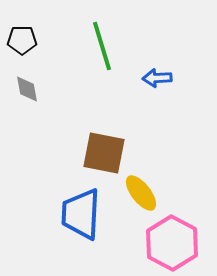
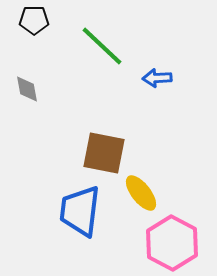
black pentagon: moved 12 px right, 20 px up
green line: rotated 30 degrees counterclockwise
blue trapezoid: moved 1 px left, 3 px up; rotated 4 degrees clockwise
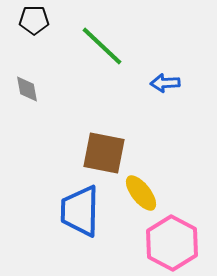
blue arrow: moved 8 px right, 5 px down
blue trapezoid: rotated 6 degrees counterclockwise
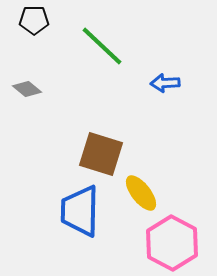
gray diamond: rotated 40 degrees counterclockwise
brown square: moved 3 px left, 1 px down; rotated 6 degrees clockwise
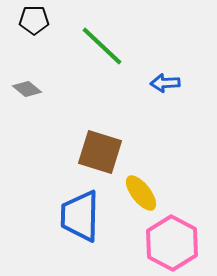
brown square: moved 1 px left, 2 px up
blue trapezoid: moved 5 px down
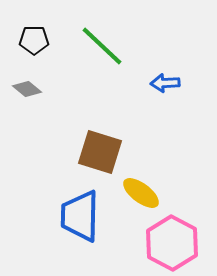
black pentagon: moved 20 px down
yellow ellipse: rotated 15 degrees counterclockwise
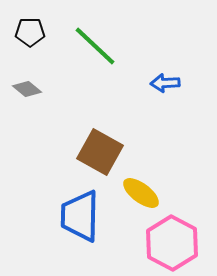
black pentagon: moved 4 px left, 8 px up
green line: moved 7 px left
brown square: rotated 12 degrees clockwise
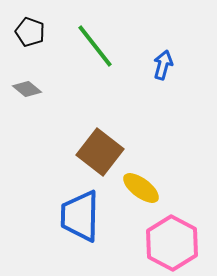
black pentagon: rotated 20 degrees clockwise
green line: rotated 9 degrees clockwise
blue arrow: moved 2 px left, 18 px up; rotated 108 degrees clockwise
brown square: rotated 9 degrees clockwise
yellow ellipse: moved 5 px up
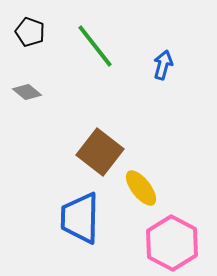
gray diamond: moved 3 px down
yellow ellipse: rotated 15 degrees clockwise
blue trapezoid: moved 2 px down
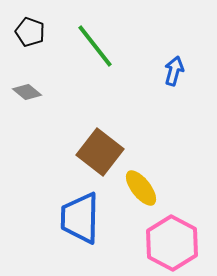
blue arrow: moved 11 px right, 6 px down
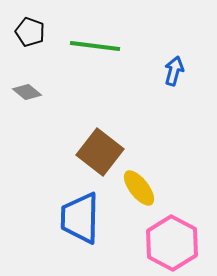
green line: rotated 45 degrees counterclockwise
yellow ellipse: moved 2 px left
